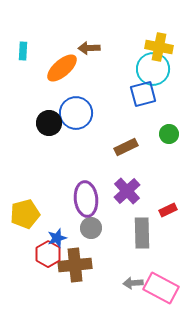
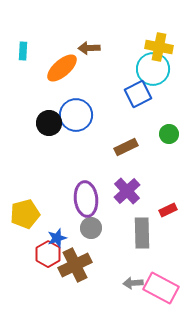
blue square: moved 5 px left; rotated 12 degrees counterclockwise
blue circle: moved 2 px down
brown cross: rotated 20 degrees counterclockwise
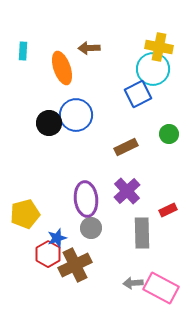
orange ellipse: rotated 68 degrees counterclockwise
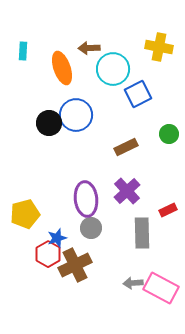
cyan circle: moved 40 px left
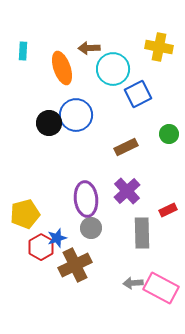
red hexagon: moved 7 px left, 7 px up
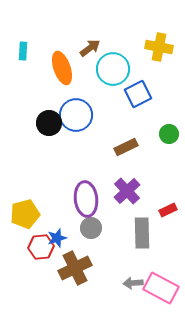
brown arrow: moved 1 px right; rotated 145 degrees clockwise
red hexagon: rotated 25 degrees clockwise
brown cross: moved 3 px down
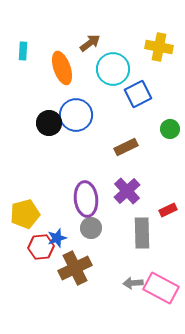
brown arrow: moved 5 px up
green circle: moved 1 px right, 5 px up
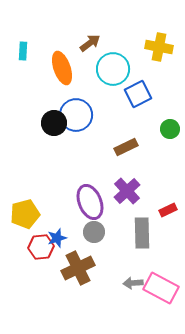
black circle: moved 5 px right
purple ellipse: moved 4 px right, 3 px down; rotated 16 degrees counterclockwise
gray circle: moved 3 px right, 4 px down
brown cross: moved 3 px right
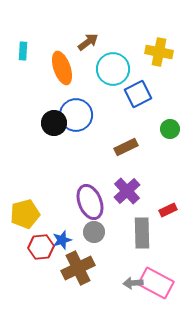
brown arrow: moved 2 px left, 1 px up
yellow cross: moved 5 px down
blue star: moved 5 px right, 2 px down
pink rectangle: moved 5 px left, 5 px up
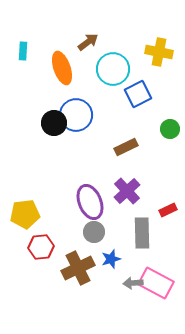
yellow pentagon: rotated 8 degrees clockwise
blue star: moved 49 px right, 19 px down
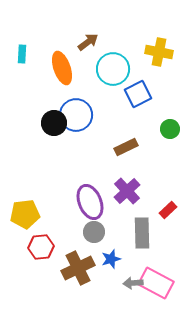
cyan rectangle: moved 1 px left, 3 px down
red rectangle: rotated 18 degrees counterclockwise
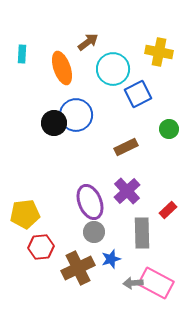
green circle: moved 1 px left
